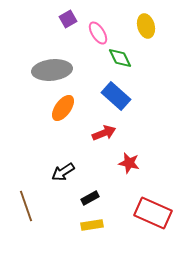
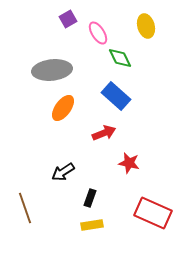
black rectangle: rotated 42 degrees counterclockwise
brown line: moved 1 px left, 2 px down
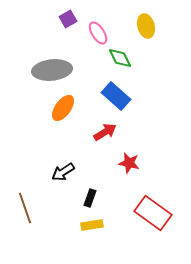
red arrow: moved 1 px right, 1 px up; rotated 10 degrees counterclockwise
red rectangle: rotated 12 degrees clockwise
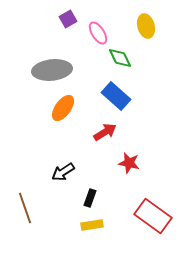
red rectangle: moved 3 px down
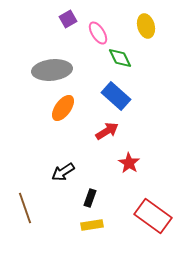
red arrow: moved 2 px right, 1 px up
red star: rotated 20 degrees clockwise
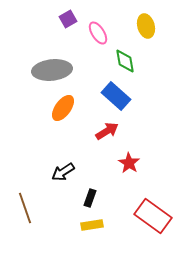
green diamond: moved 5 px right, 3 px down; rotated 15 degrees clockwise
